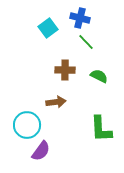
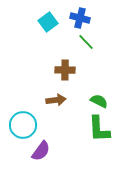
cyan square: moved 6 px up
green semicircle: moved 25 px down
brown arrow: moved 2 px up
cyan circle: moved 4 px left
green L-shape: moved 2 px left
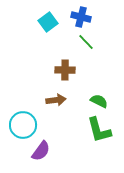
blue cross: moved 1 px right, 1 px up
green L-shape: moved 1 px down; rotated 12 degrees counterclockwise
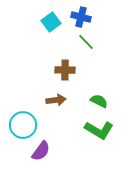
cyan square: moved 3 px right
green L-shape: rotated 44 degrees counterclockwise
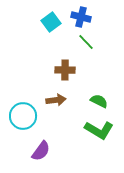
cyan circle: moved 9 px up
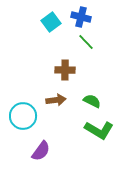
green semicircle: moved 7 px left
